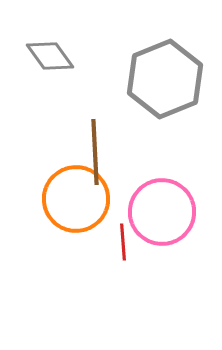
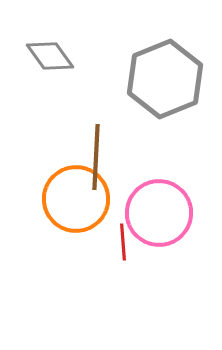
brown line: moved 1 px right, 5 px down; rotated 6 degrees clockwise
pink circle: moved 3 px left, 1 px down
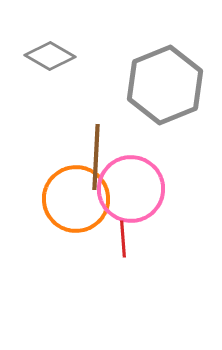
gray diamond: rotated 24 degrees counterclockwise
gray hexagon: moved 6 px down
pink circle: moved 28 px left, 24 px up
red line: moved 3 px up
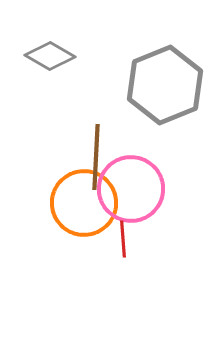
orange circle: moved 8 px right, 4 px down
